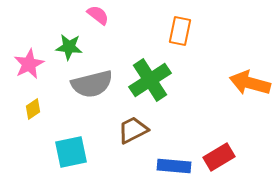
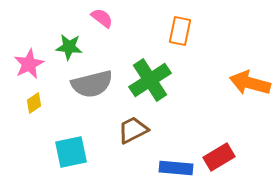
pink semicircle: moved 4 px right, 3 px down
yellow diamond: moved 1 px right, 6 px up
blue rectangle: moved 2 px right, 2 px down
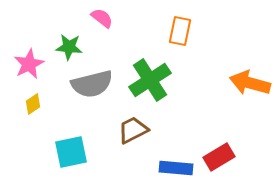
yellow diamond: moved 1 px left, 1 px down
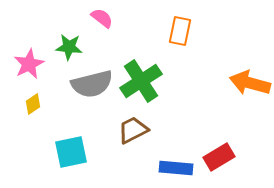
green cross: moved 9 px left, 1 px down
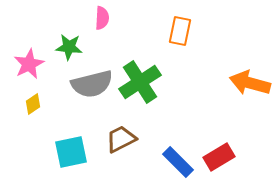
pink semicircle: rotated 55 degrees clockwise
green cross: moved 1 px left, 1 px down
brown trapezoid: moved 12 px left, 9 px down
blue rectangle: moved 2 px right, 6 px up; rotated 40 degrees clockwise
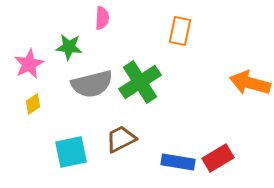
red rectangle: moved 1 px left, 1 px down
blue rectangle: rotated 36 degrees counterclockwise
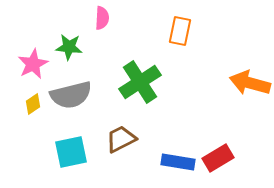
pink star: moved 4 px right
gray semicircle: moved 21 px left, 11 px down
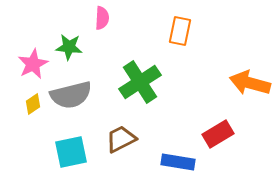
red rectangle: moved 24 px up
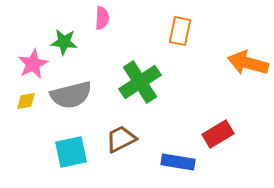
green star: moved 5 px left, 5 px up
orange arrow: moved 2 px left, 20 px up
yellow diamond: moved 7 px left, 3 px up; rotated 25 degrees clockwise
